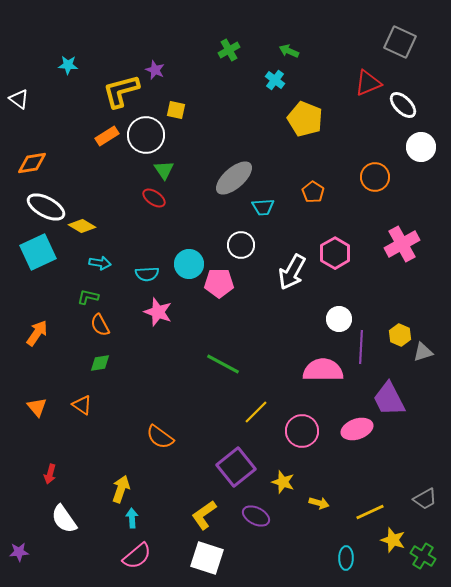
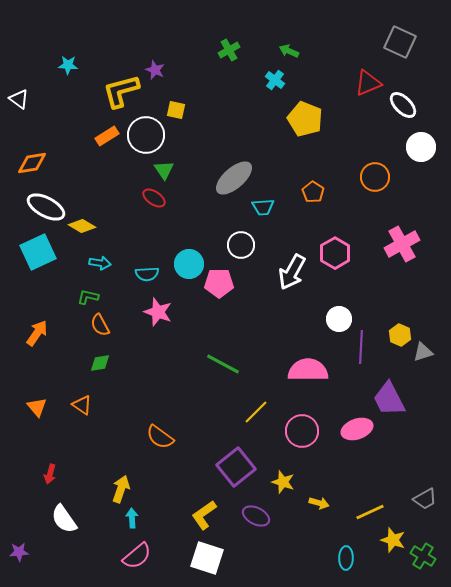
pink semicircle at (323, 370): moved 15 px left
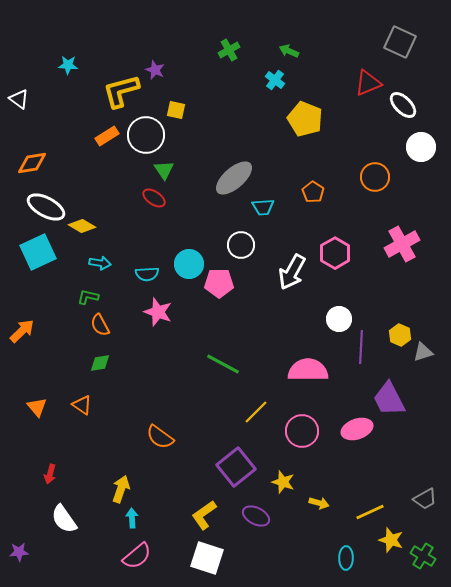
orange arrow at (37, 333): moved 15 px left, 2 px up; rotated 12 degrees clockwise
yellow star at (393, 540): moved 2 px left
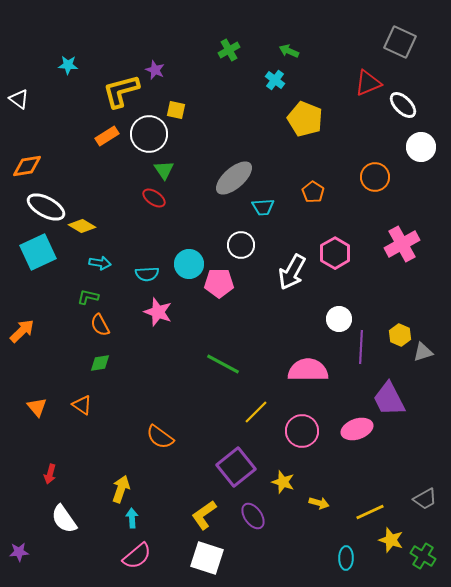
white circle at (146, 135): moved 3 px right, 1 px up
orange diamond at (32, 163): moved 5 px left, 3 px down
purple ellipse at (256, 516): moved 3 px left; rotated 28 degrees clockwise
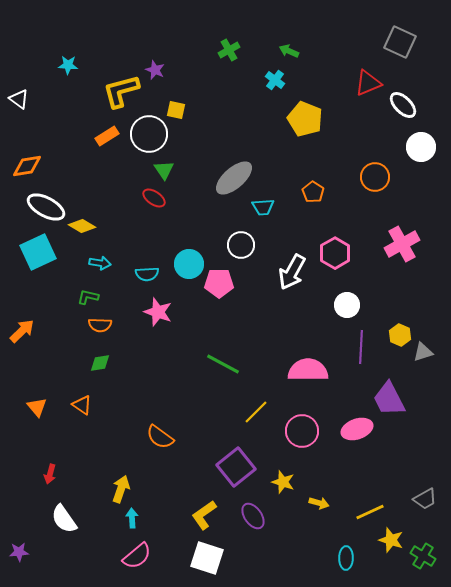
white circle at (339, 319): moved 8 px right, 14 px up
orange semicircle at (100, 325): rotated 60 degrees counterclockwise
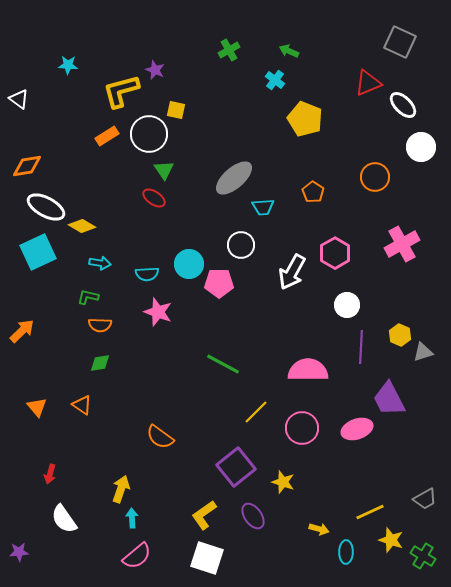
pink circle at (302, 431): moved 3 px up
yellow arrow at (319, 503): moved 26 px down
cyan ellipse at (346, 558): moved 6 px up
